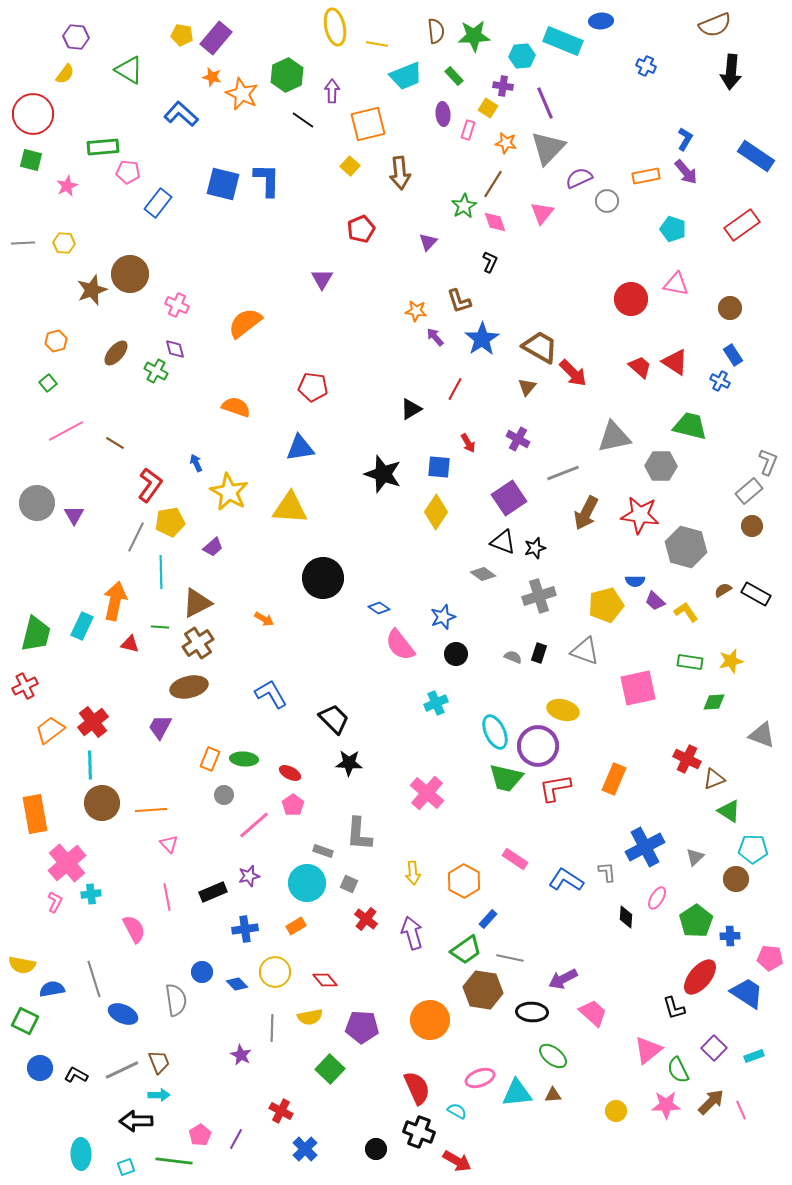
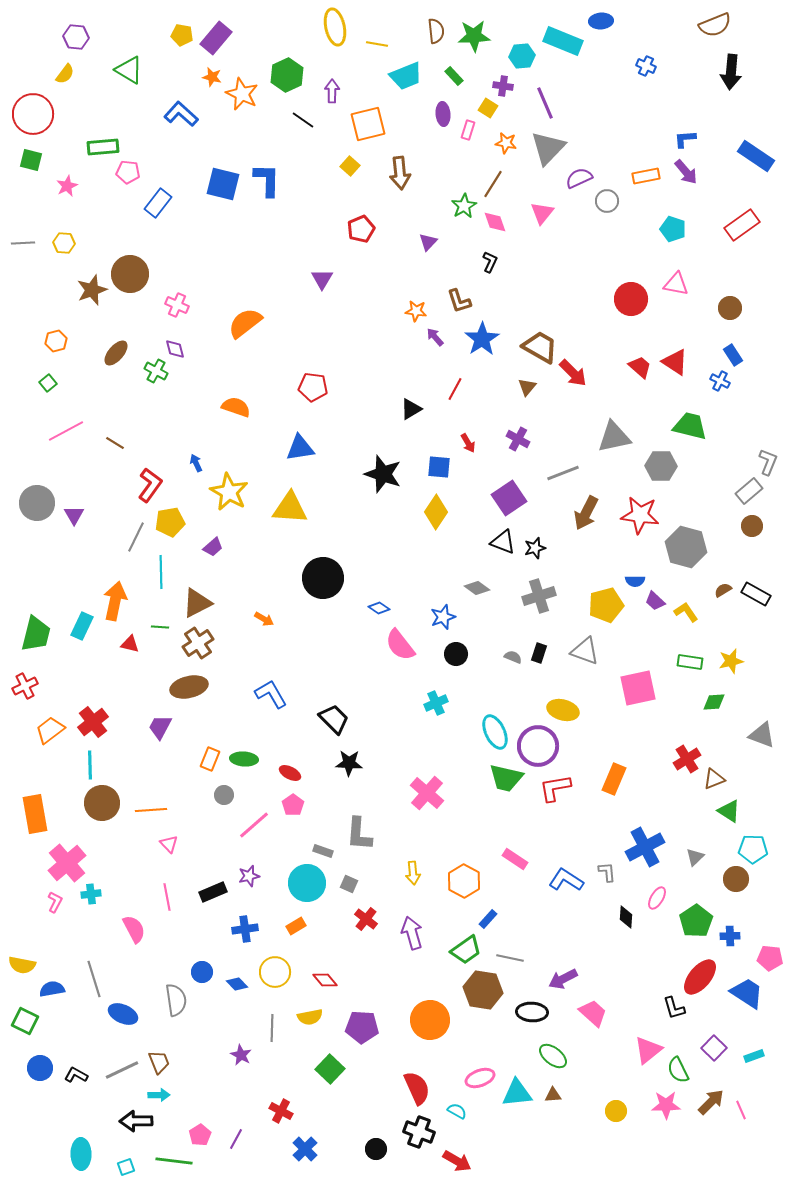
blue L-shape at (685, 139): rotated 125 degrees counterclockwise
gray diamond at (483, 574): moved 6 px left, 14 px down
red cross at (687, 759): rotated 32 degrees clockwise
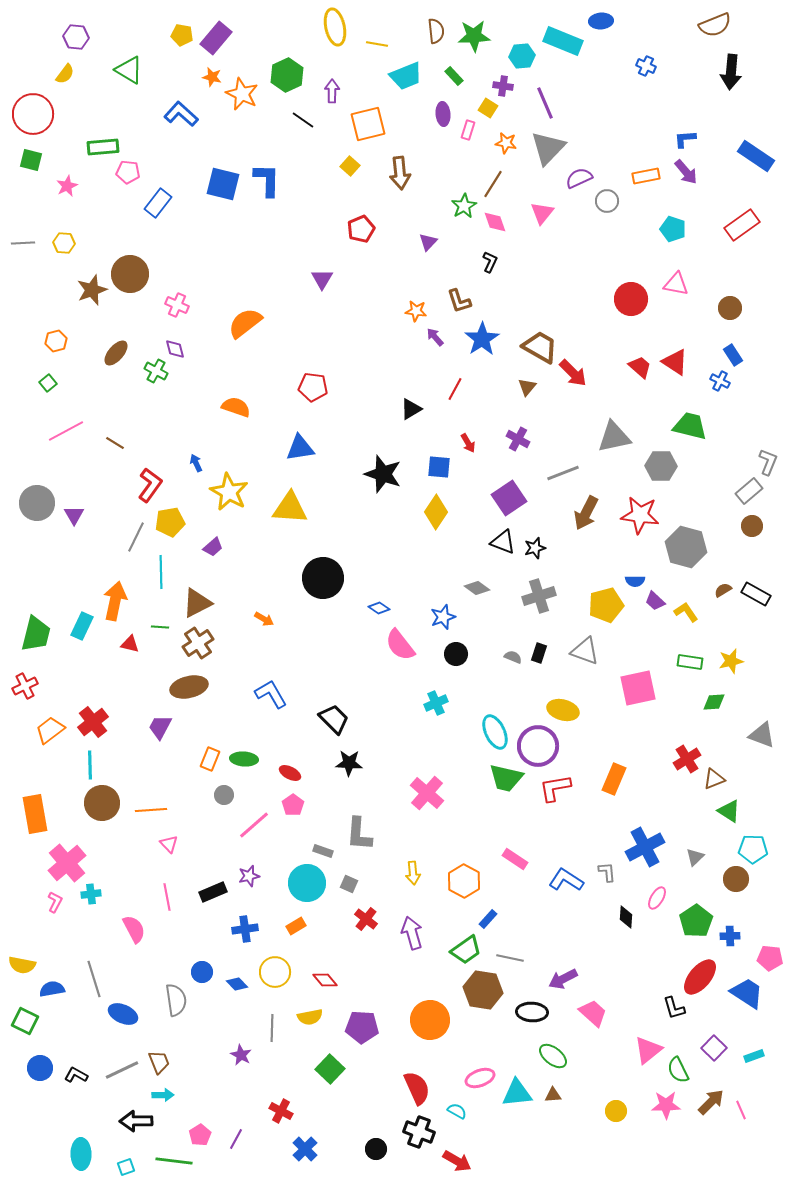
cyan arrow at (159, 1095): moved 4 px right
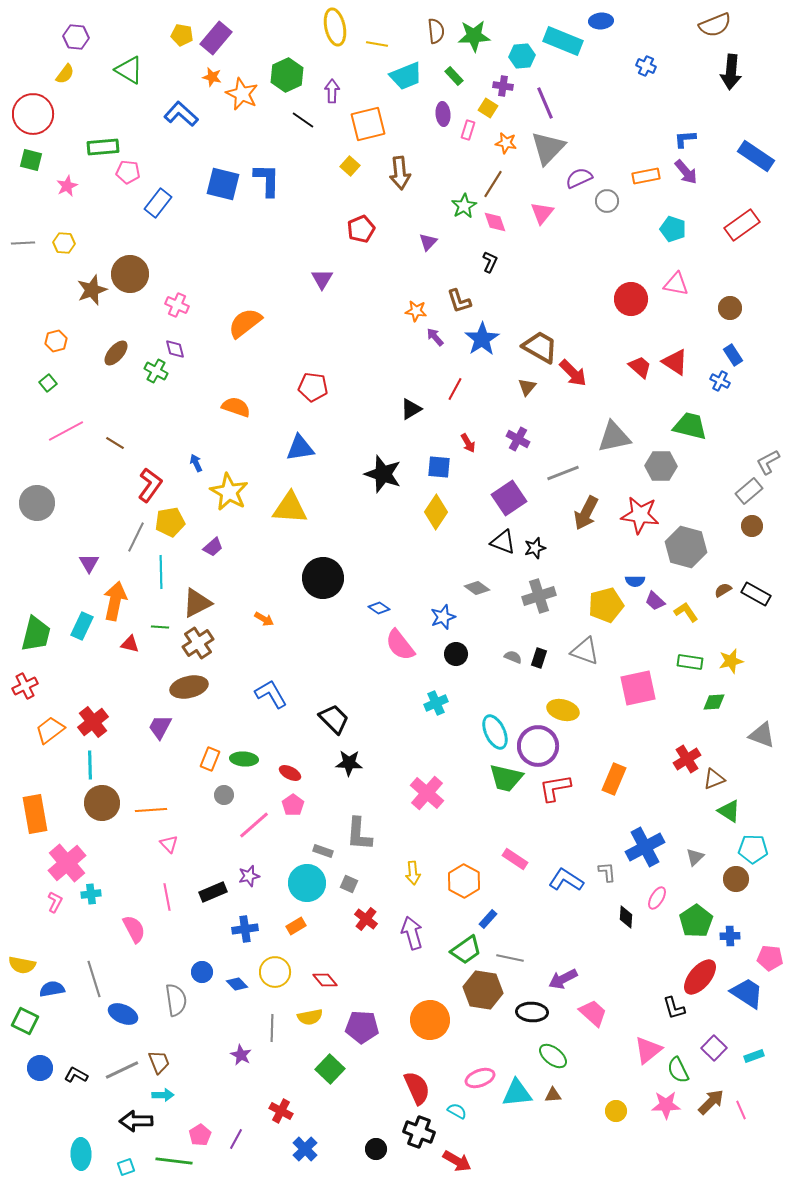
gray L-shape at (768, 462): rotated 140 degrees counterclockwise
purple triangle at (74, 515): moved 15 px right, 48 px down
black rectangle at (539, 653): moved 5 px down
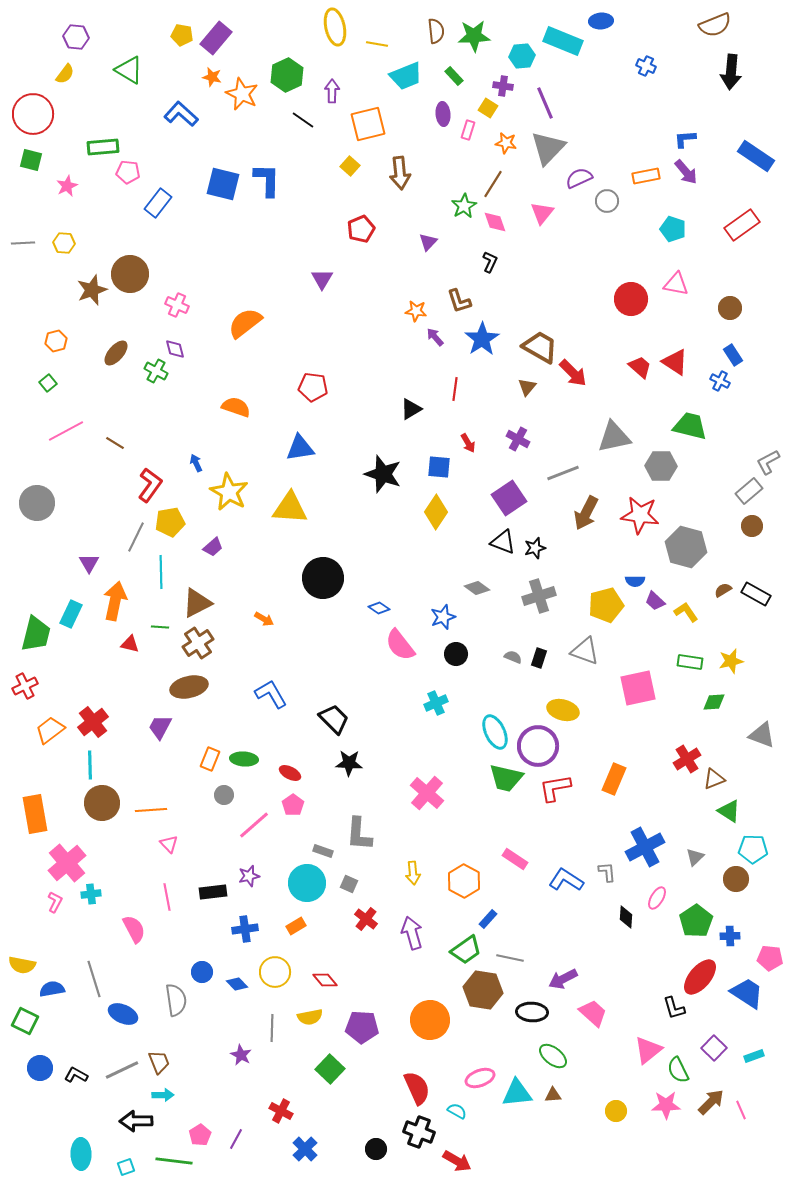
red line at (455, 389): rotated 20 degrees counterclockwise
cyan rectangle at (82, 626): moved 11 px left, 12 px up
black rectangle at (213, 892): rotated 16 degrees clockwise
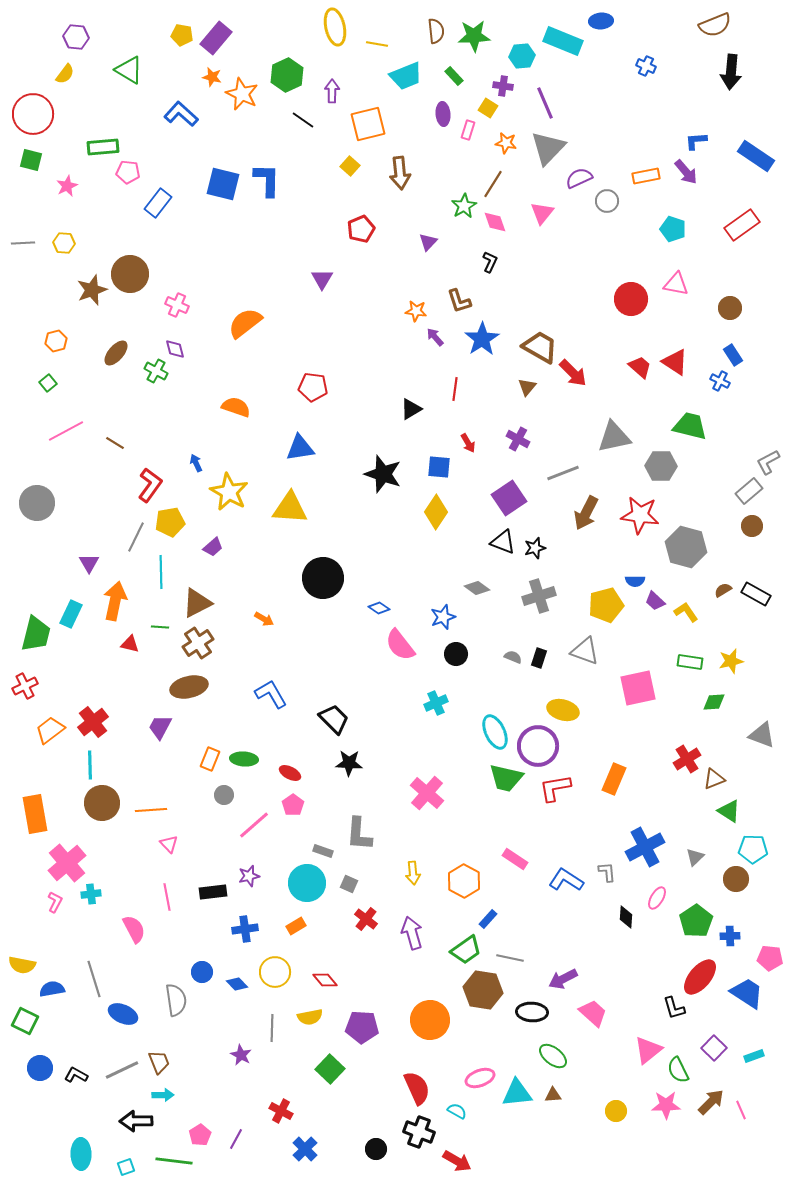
blue L-shape at (685, 139): moved 11 px right, 2 px down
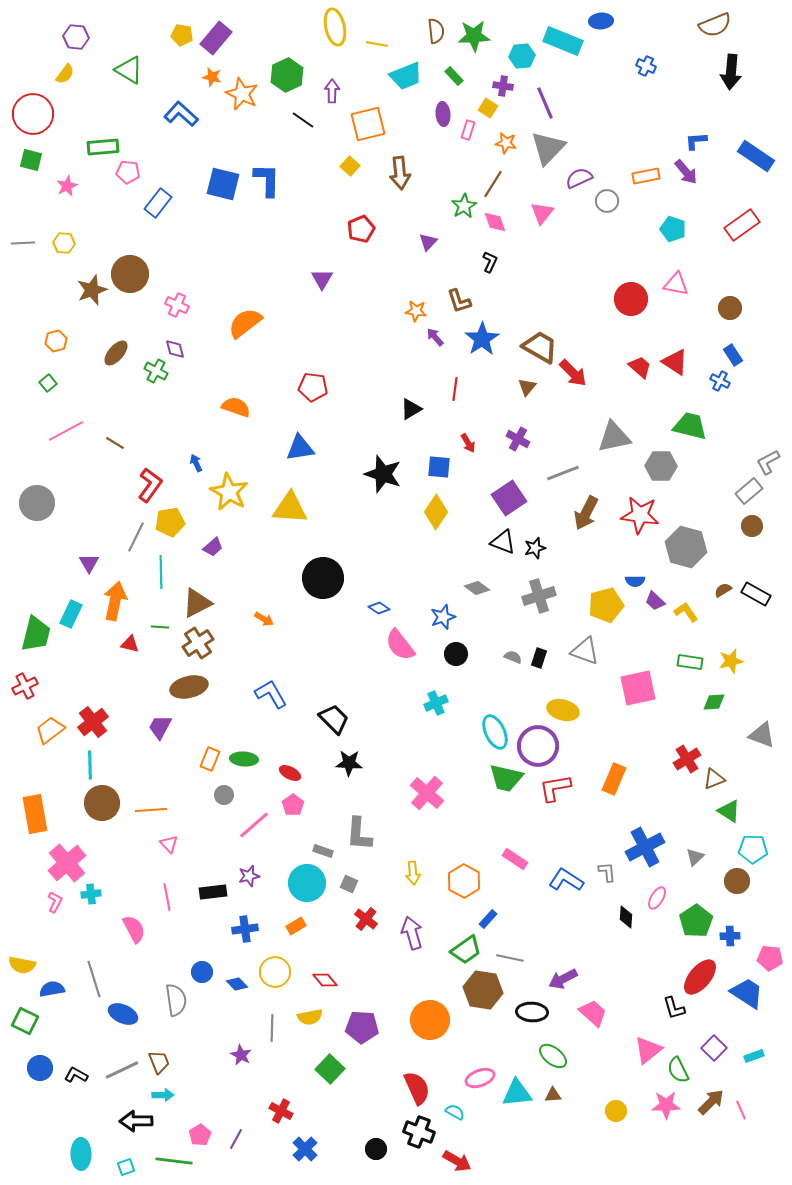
brown circle at (736, 879): moved 1 px right, 2 px down
cyan semicircle at (457, 1111): moved 2 px left, 1 px down
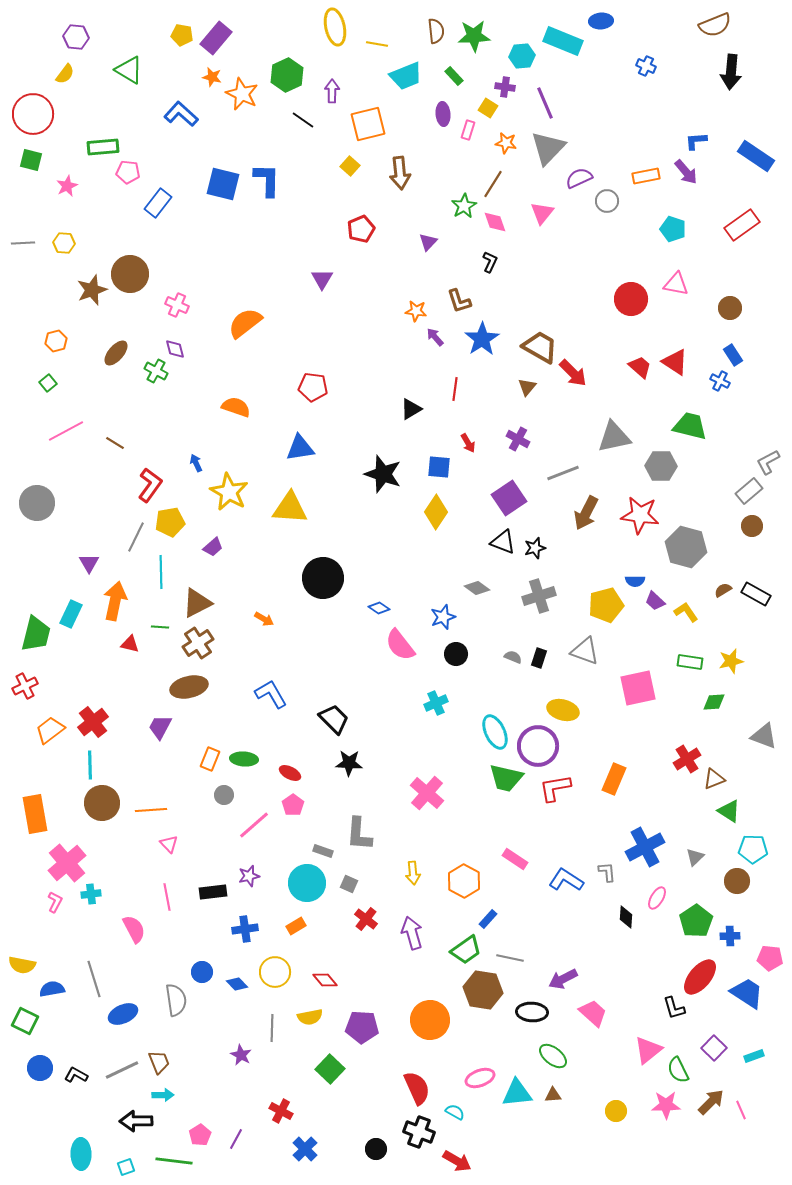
purple cross at (503, 86): moved 2 px right, 1 px down
gray triangle at (762, 735): moved 2 px right, 1 px down
blue ellipse at (123, 1014): rotated 48 degrees counterclockwise
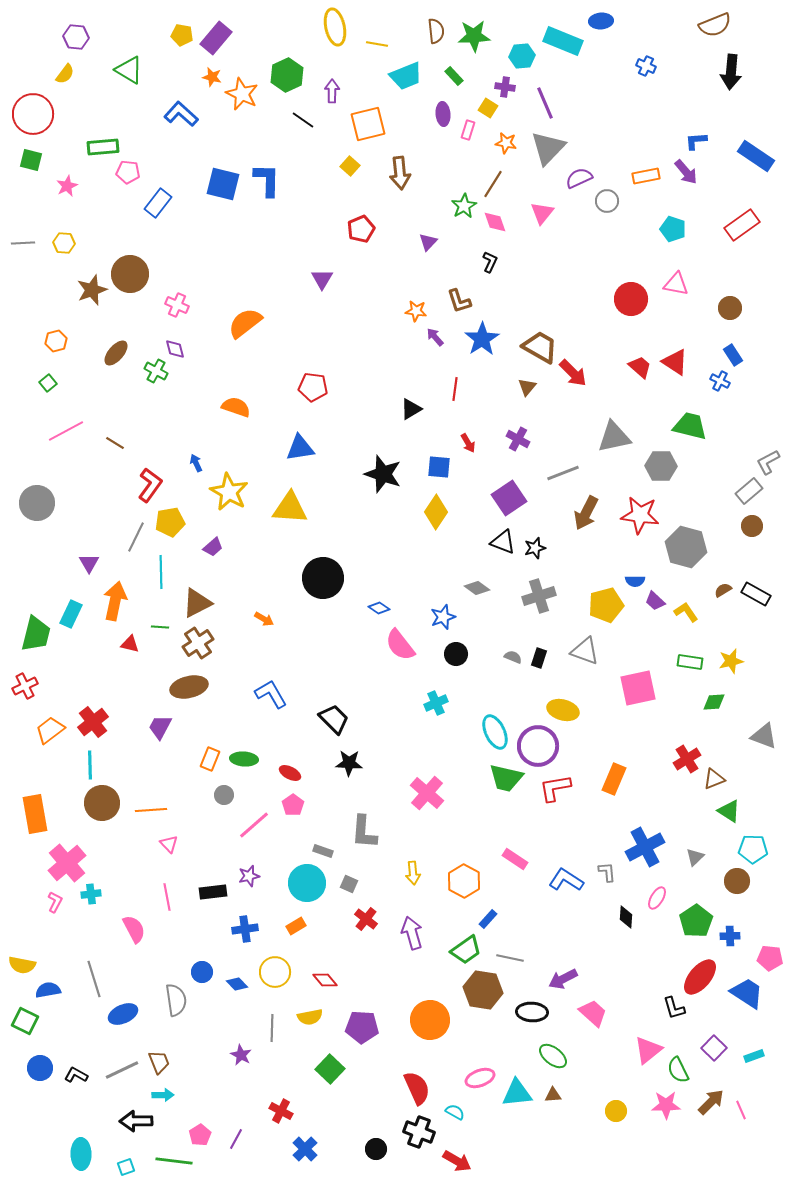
gray L-shape at (359, 834): moved 5 px right, 2 px up
blue semicircle at (52, 989): moved 4 px left, 1 px down
